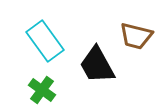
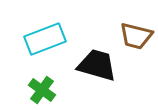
cyan rectangle: moved 2 px up; rotated 75 degrees counterclockwise
black trapezoid: rotated 135 degrees clockwise
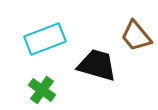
brown trapezoid: rotated 36 degrees clockwise
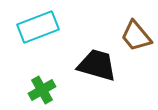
cyan rectangle: moved 7 px left, 12 px up
green cross: rotated 24 degrees clockwise
